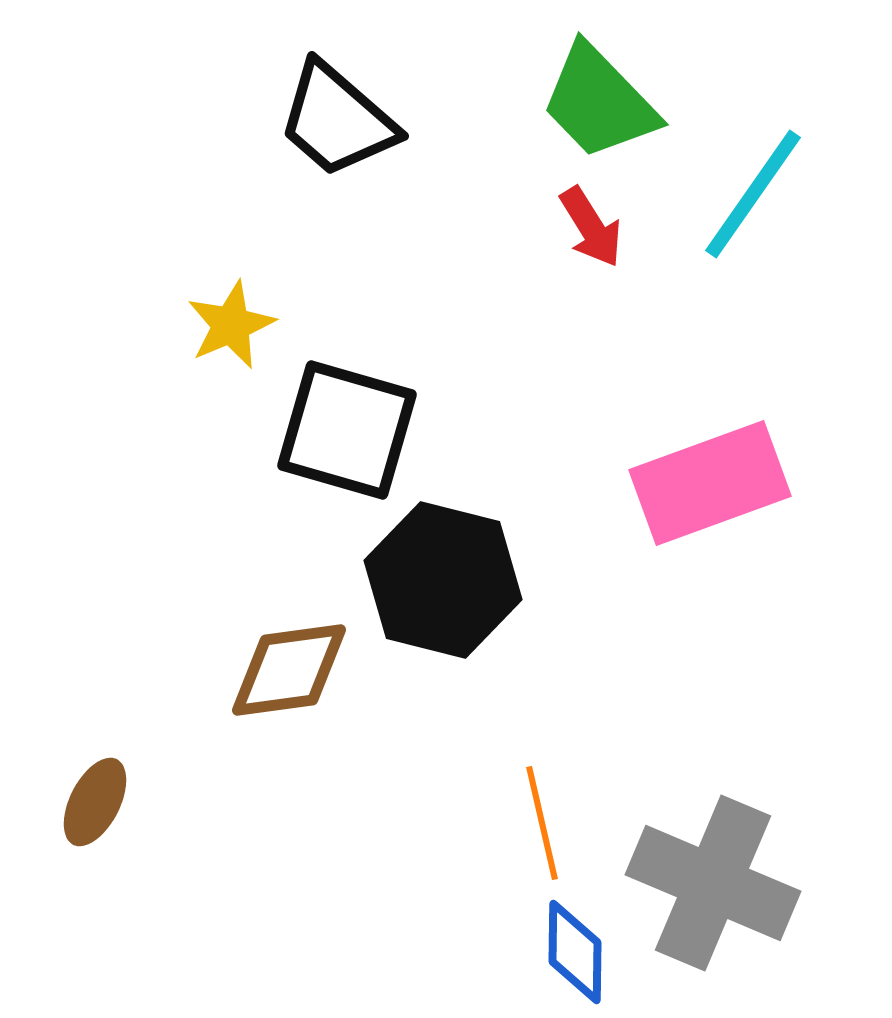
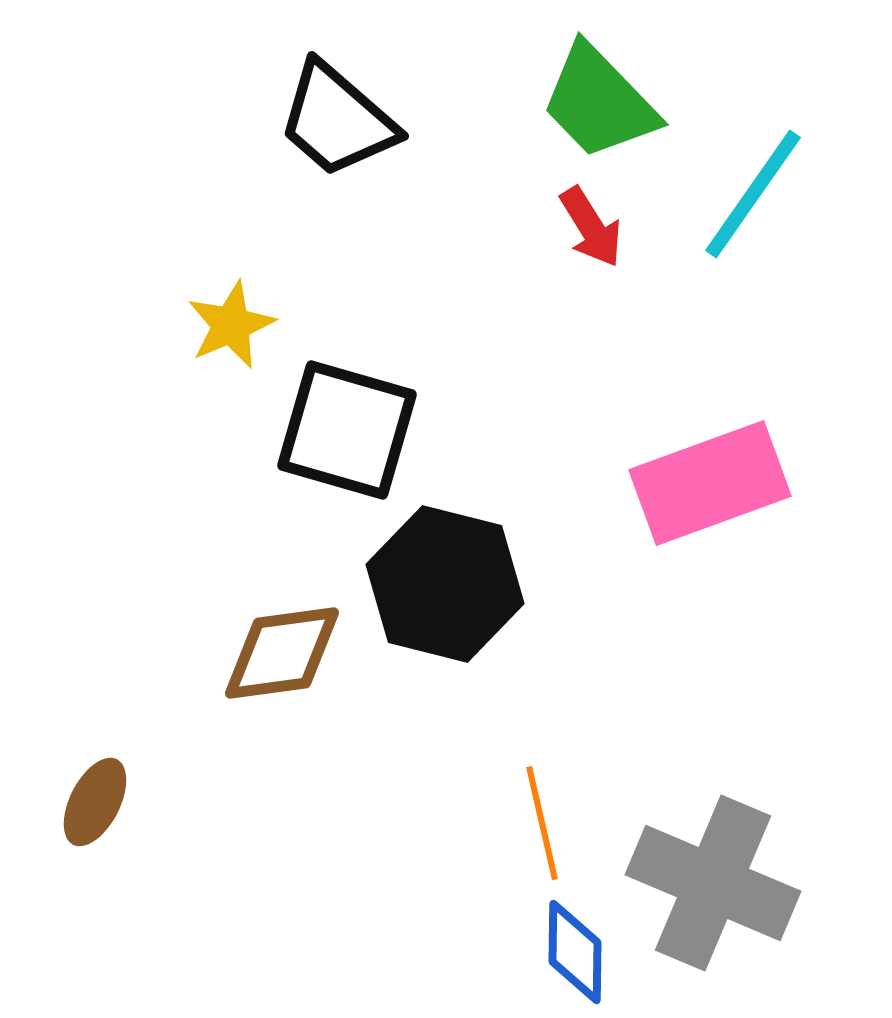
black hexagon: moved 2 px right, 4 px down
brown diamond: moved 7 px left, 17 px up
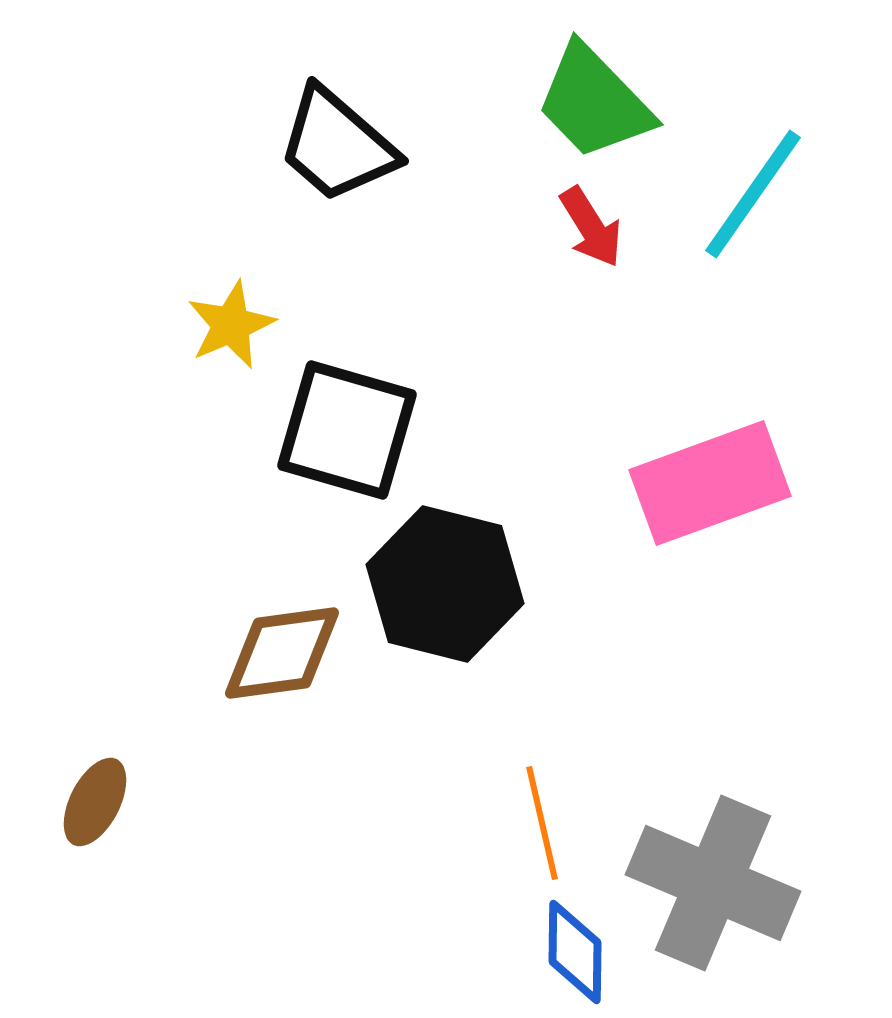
green trapezoid: moved 5 px left
black trapezoid: moved 25 px down
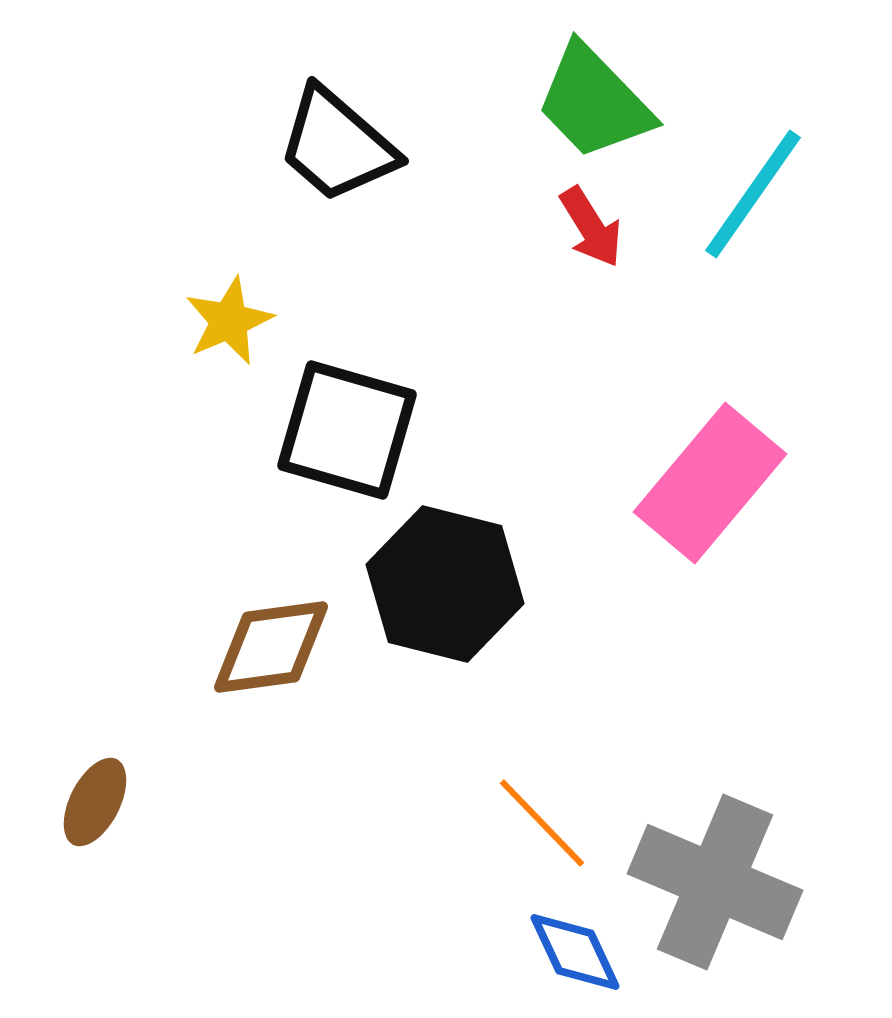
yellow star: moved 2 px left, 4 px up
pink rectangle: rotated 30 degrees counterclockwise
brown diamond: moved 11 px left, 6 px up
orange line: rotated 31 degrees counterclockwise
gray cross: moved 2 px right, 1 px up
blue diamond: rotated 26 degrees counterclockwise
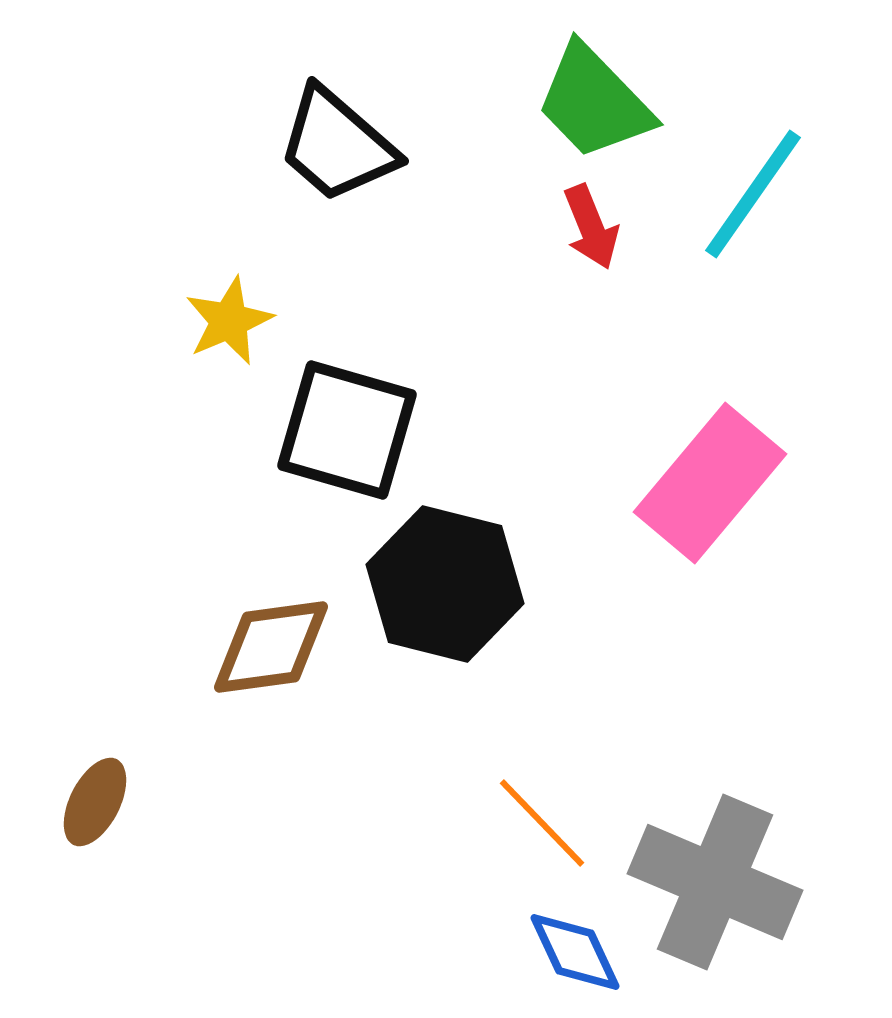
red arrow: rotated 10 degrees clockwise
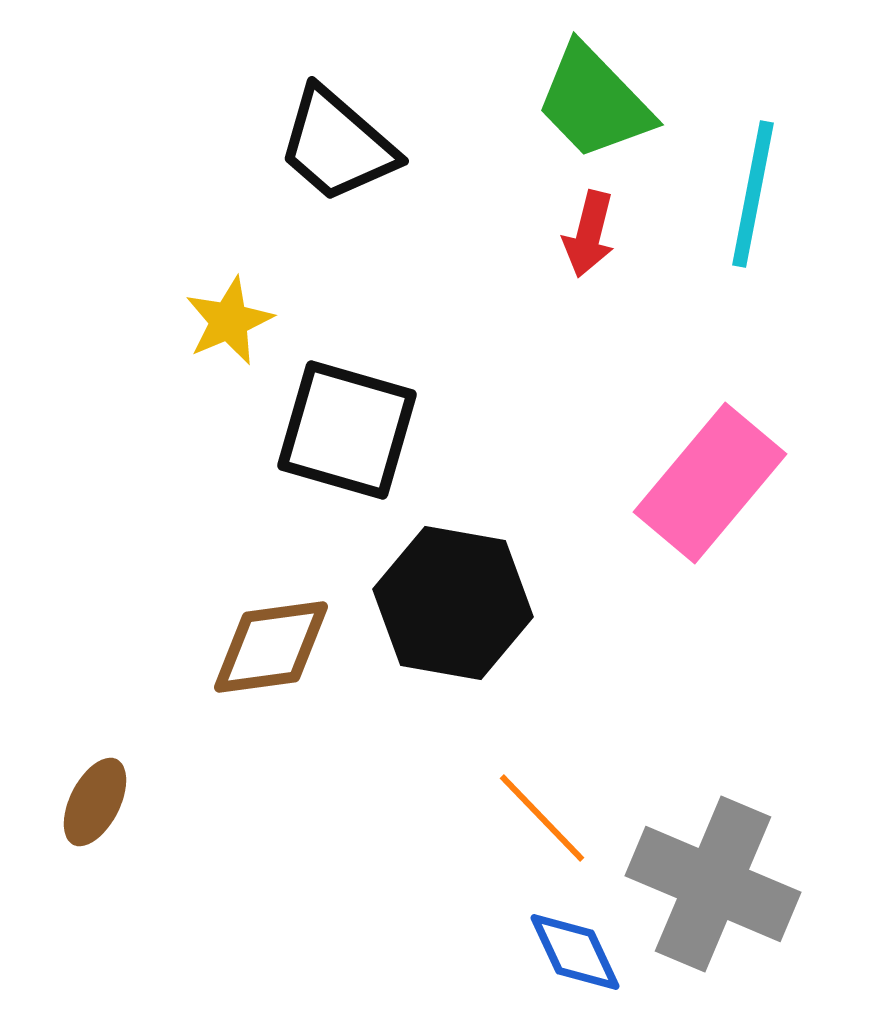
cyan line: rotated 24 degrees counterclockwise
red arrow: moved 2 px left, 7 px down; rotated 36 degrees clockwise
black hexagon: moved 8 px right, 19 px down; rotated 4 degrees counterclockwise
orange line: moved 5 px up
gray cross: moved 2 px left, 2 px down
